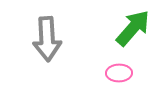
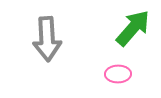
pink ellipse: moved 1 px left, 1 px down
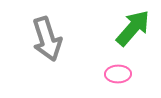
gray arrow: rotated 15 degrees counterclockwise
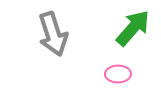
gray arrow: moved 6 px right, 5 px up
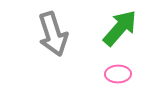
green arrow: moved 13 px left
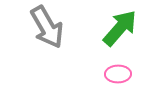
gray arrow: moved 6 px left, 7 px up; rotated 12 degrees counterclockwise
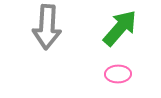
gray arrow: rotated 33 degrees clockwise
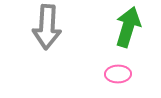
green arrow: moved 8 px right, 1 px up; rotated 24 degrees counterclockwise
